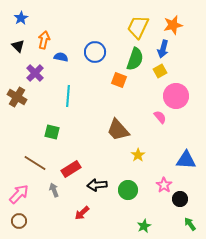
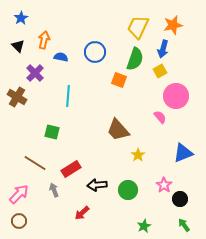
blue triangle: moved 3 px left, 7 px up; rotated 25 degrees counterclockwise
green arrow: moved 6 px left, 1 px down
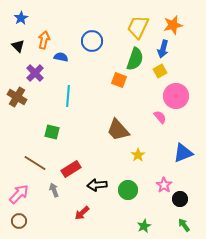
blue circle: moved 3 px left, 11 px up
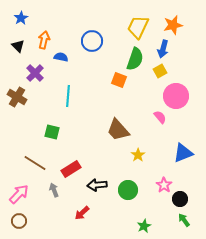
green arrow: moved 5 px up
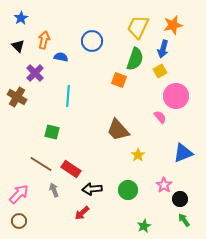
brown line: moved 6 px right, 1 px down
red rectangle: rotated 66 degrees clockwise
black arrow: moved 5 px left, 4 px down
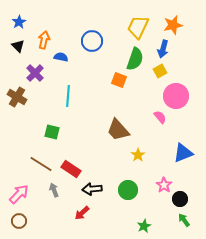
blue star: moved 2 px left, 4 px down
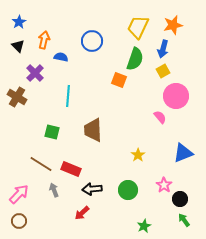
yellow square: moved 3 px right
brown trapezoid: moved 25 px left; rotated 40 degrees clockwise
red rectangle: rotated 12 degrees counterclockwise
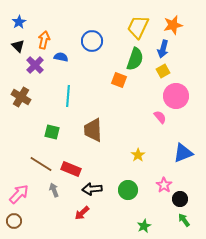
purple cross: moved 8 px up
brown cross: moved 4 px right
brown circle: moved 5 px left
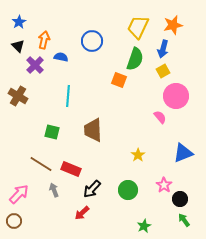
brown cross: moved 3 px left, 1 px up
black arrow: rotated 42 degrees counterclockwise
